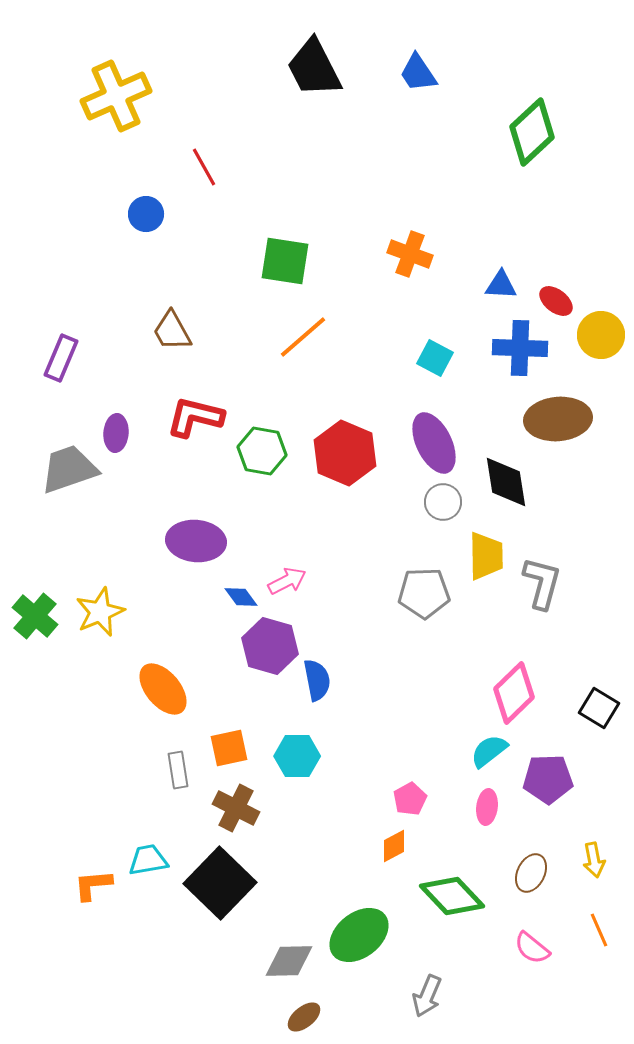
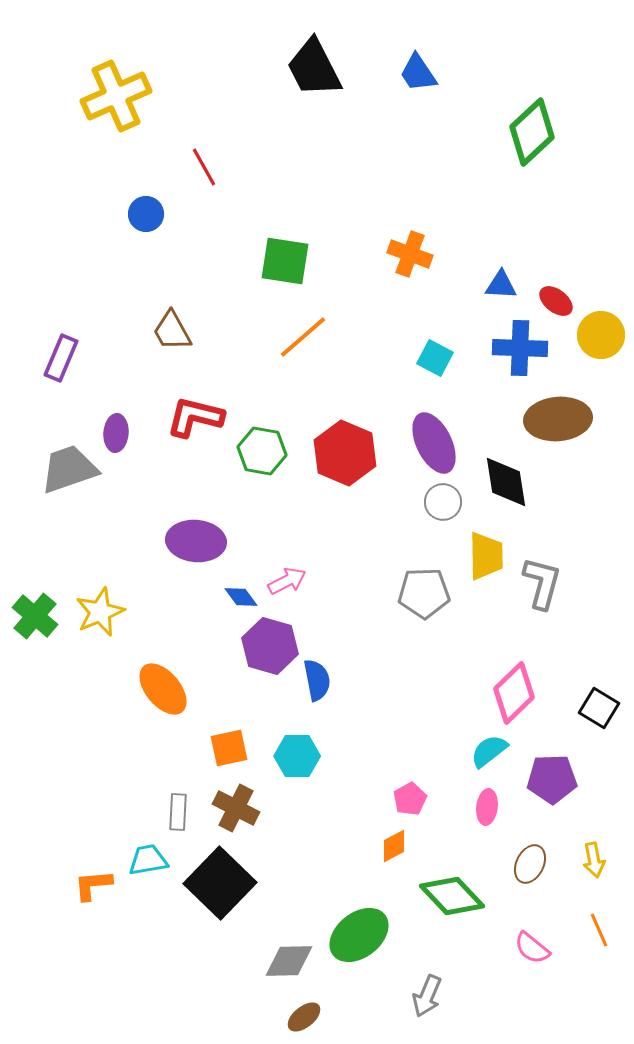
gray rectangle at (178, 770): moved 42 px down; rotated 12 degrees clockwise
purple pentagon at (548, 779): moved 4 px right
brown ellipse at (531, 873): moved 1 px left, 9 px up
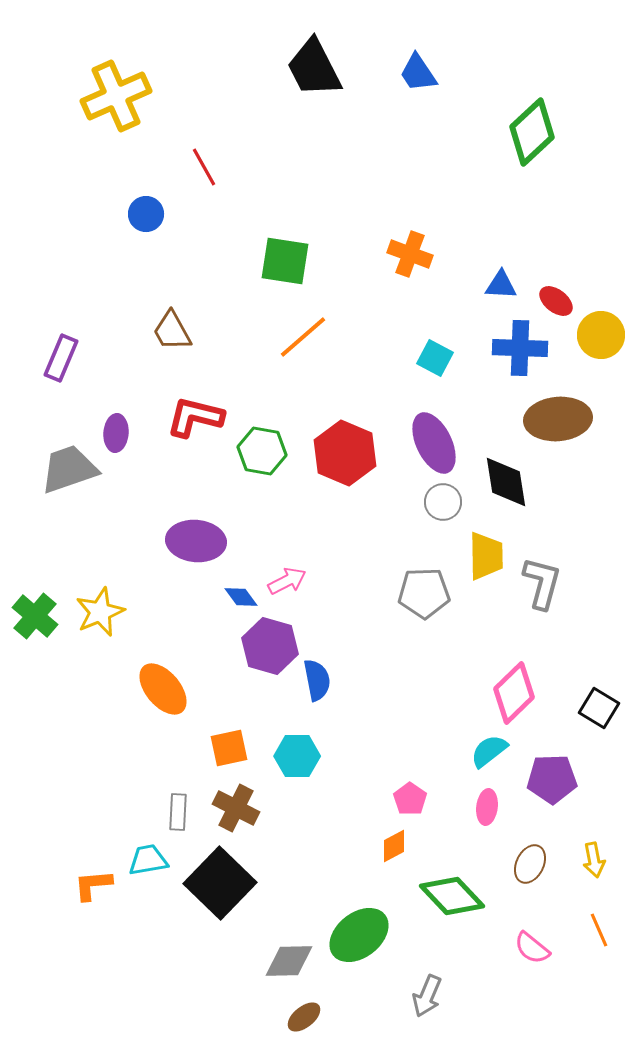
pink pentagon at (410, 799): rotated 8 degrees counterclockwise
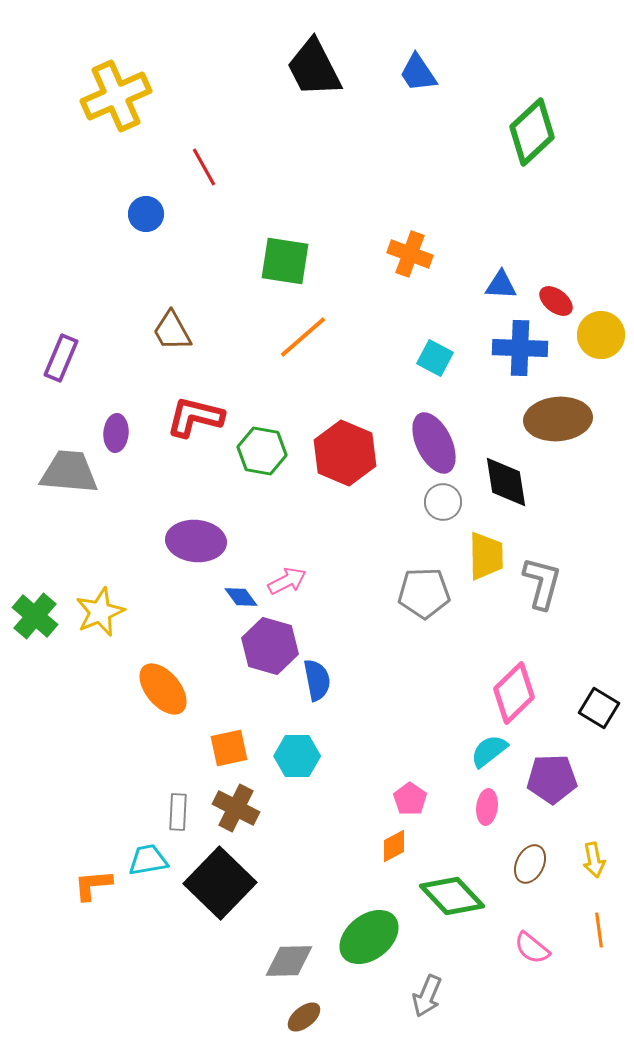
gray trapezoid at (69, 469): moved 3 px down; rotated 24 degrees clockwise
orange line at (599, 930): rotated 16 degrees clockwise
green ellipse at (359, 935): moved 10 px right, 2 px down
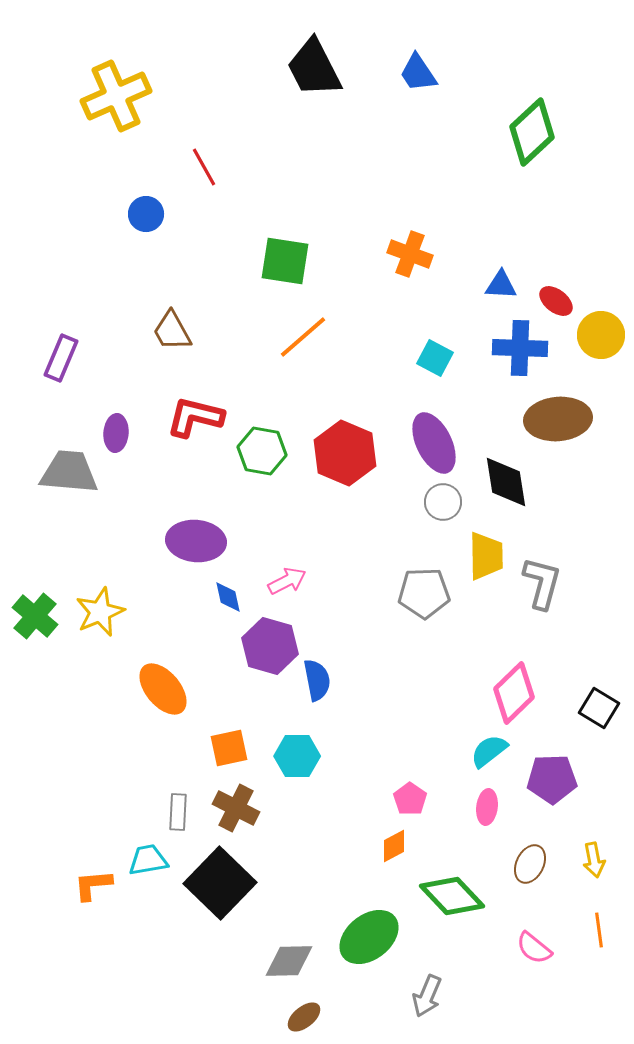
blue diamond at (241, 597): moved 13 px left; rotated 24 degrees clockwise
pink semicircle at (532, 948): moved 2 px right
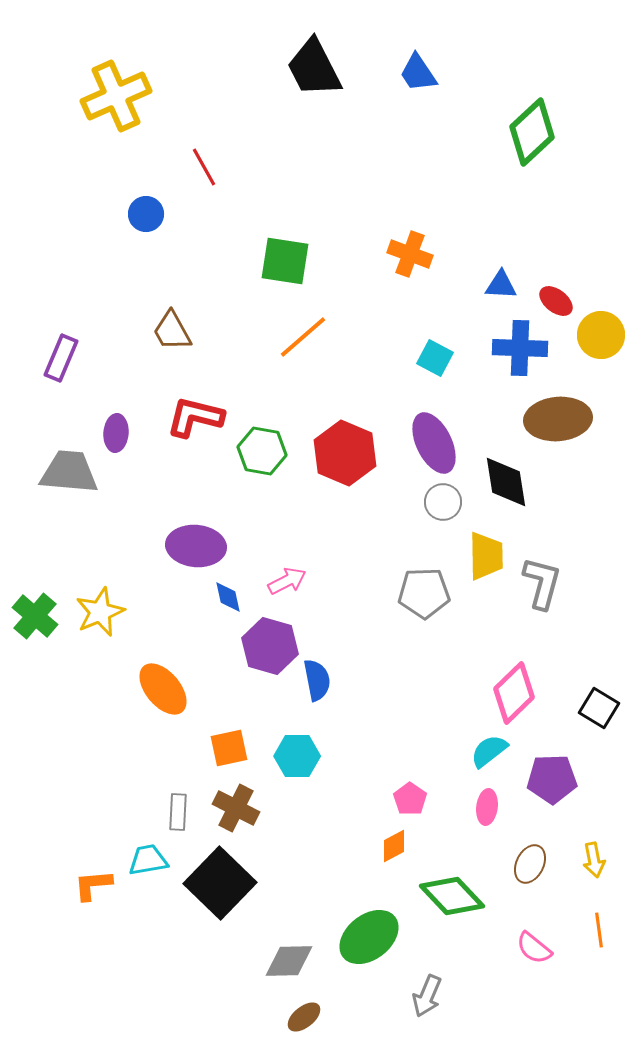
purple ellipse at (196, 541): moved 5 px down
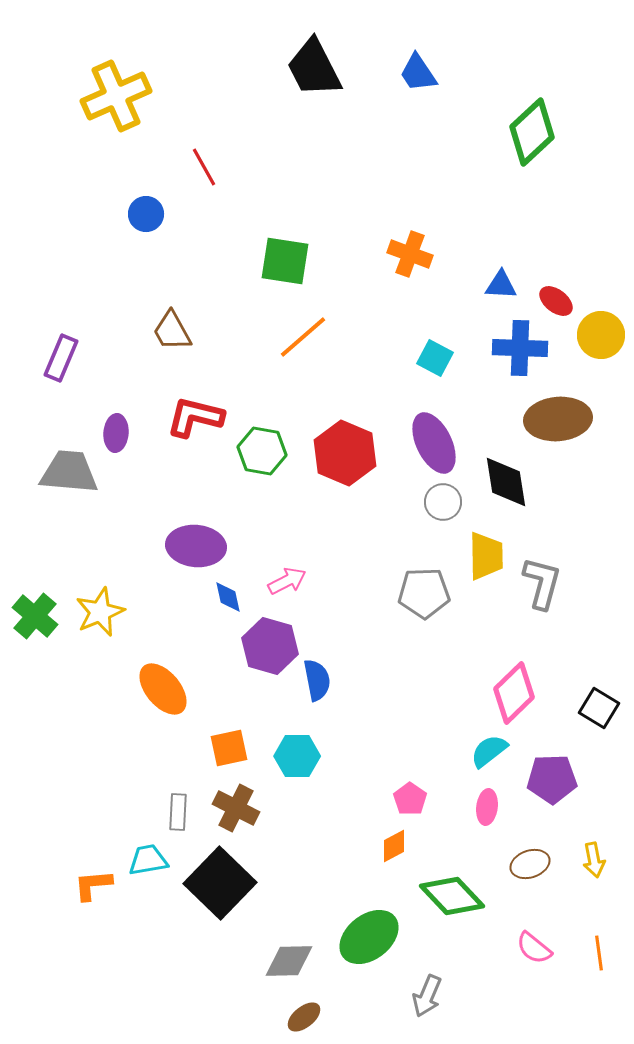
brown ellipse at (530, 864): rotated 45 degrees clockwise
orange line at (599, 930): moved 23 px down
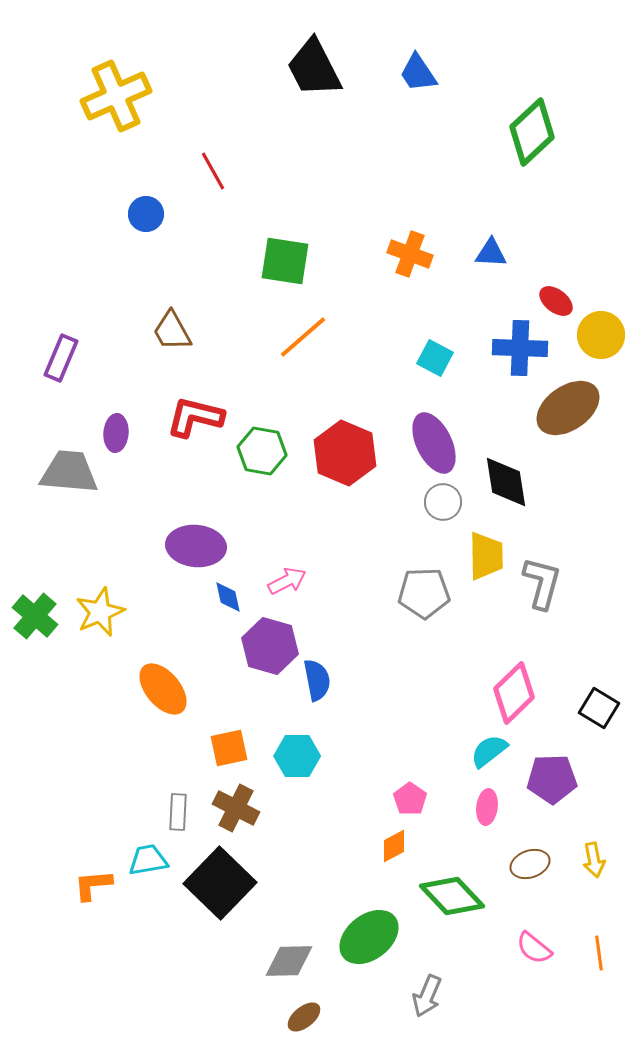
red line at (204, 167): moved 9 px right, 4 px down
blue triangle at (501, 285): moved 10 px left, 32 px up
brown ellipse at (558, 419): moved 10 px right, 11 px up; rotated 30 degrees counterclockwise
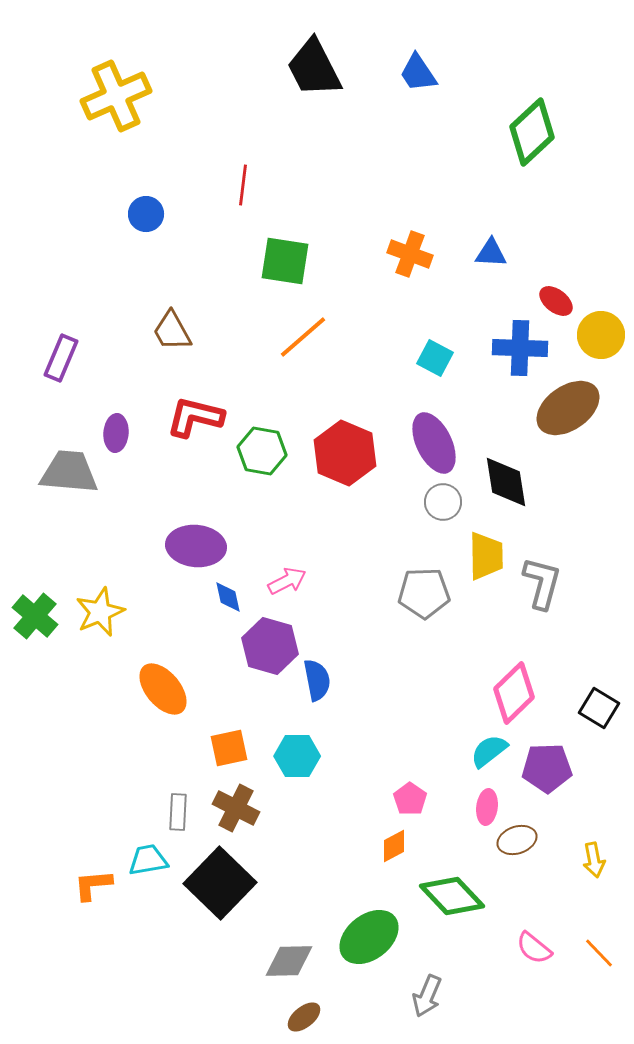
red line at (213, 171): moved 30 px right, 14 px down; rotated 36 degrees clockwise
purple pentagon at (552, 779): moved 5 px left, 11 px up
brown ellipse at (530, 864): moved 13 px left, 24 px up
orange line at (599, 953): rotated 36 degrees counterclockwise
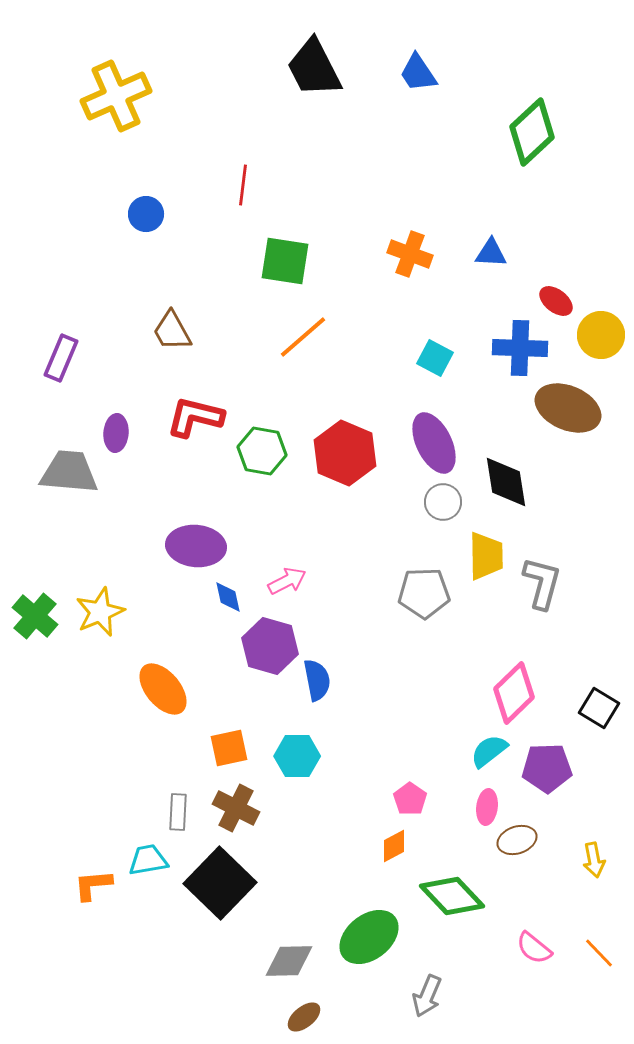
brown ellipse at (568, 408): rotated 58 degrees clockwise
